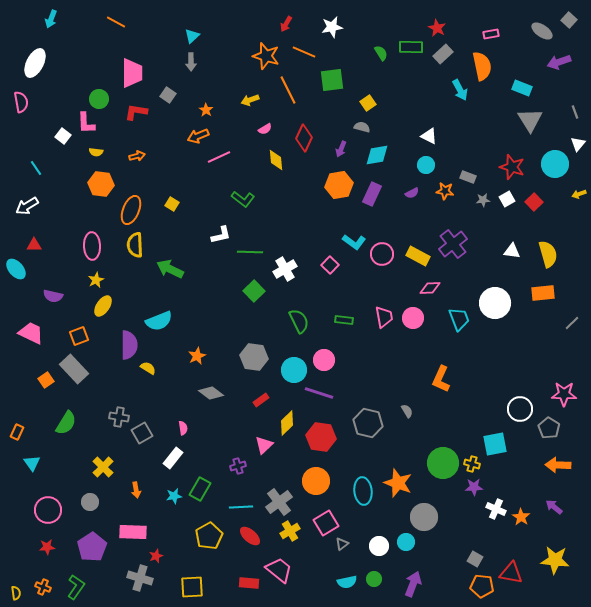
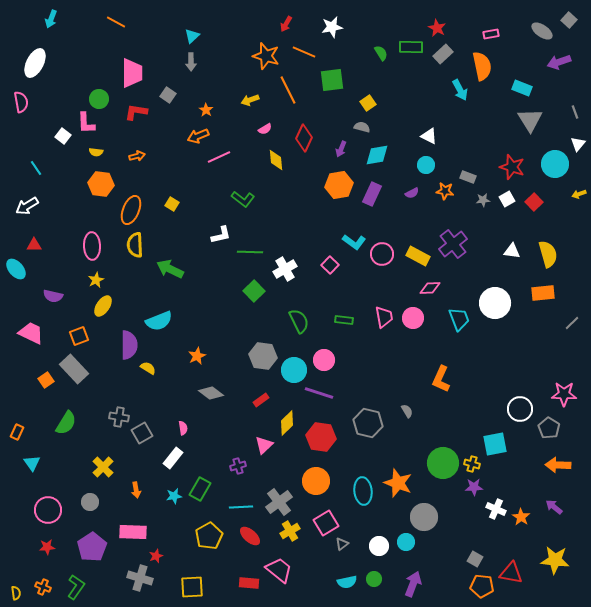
gray hexagon at (254, 357): moved 9 px right, 1 px up
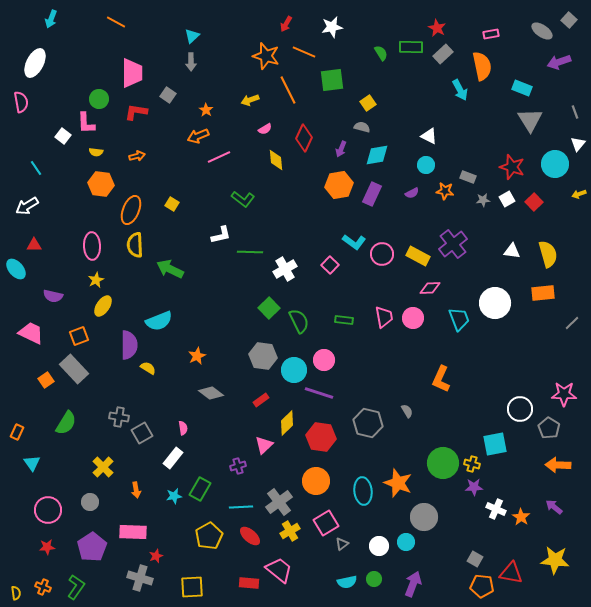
green square at (254, 291): moved 15 px right, 17 px down
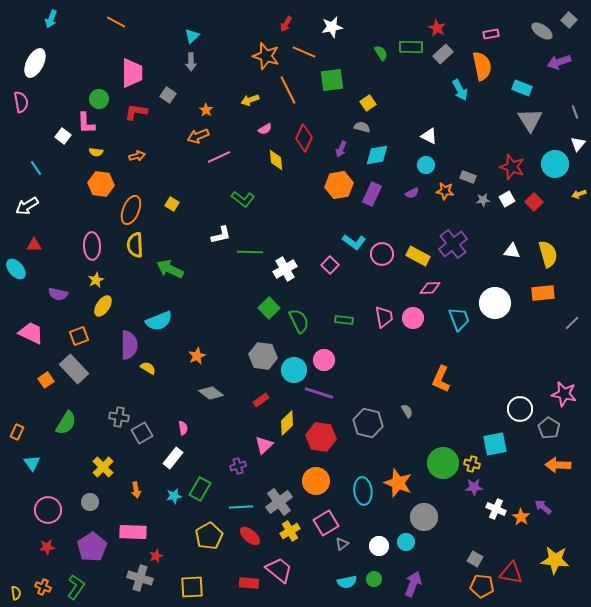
purple semicircle at (53, 296): moved 5 px right, 2 px up
pink star at (564, 394): rotated 10 degrees clockwise
purple arrow at (554, 507): moved 11 px left
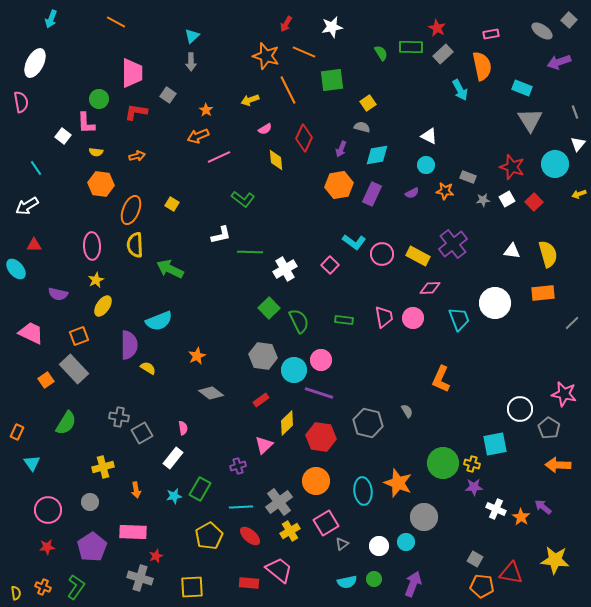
pink circle at (324, 360): moved 3 px left
yellow cross at (103, 467): rotated 30 degrees clockwise
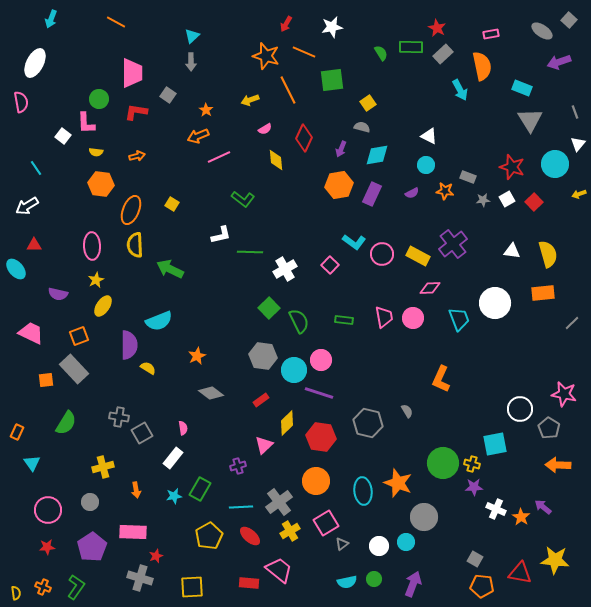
orange square at (46, 380): rotated 28 degrees clockwise
red triangle at (511, 573): moved 9 px right
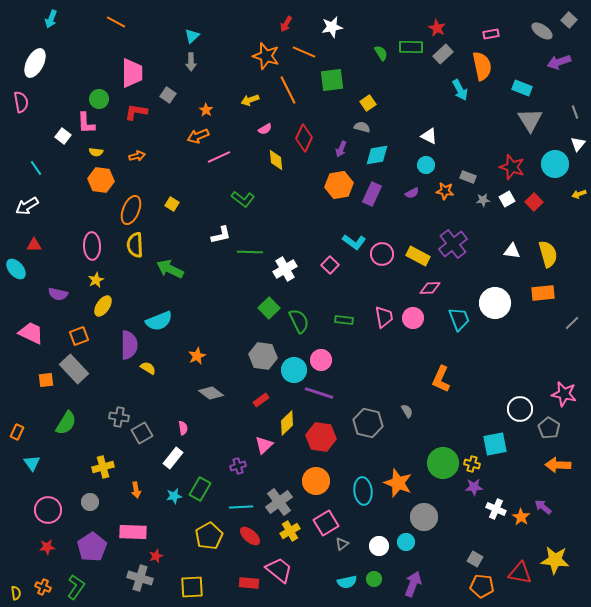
orange hexagon at (101, 184): moved 4 px up
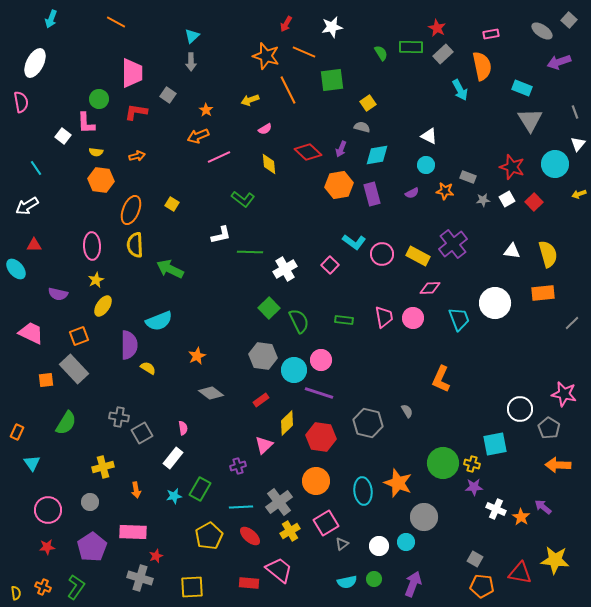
red diamond at (304, 138): moved 4 px right, 14 px down; rotated 72 degrees counterclockwise
yellow diamond at (276, 160): moved 7 px left, 4 px down
purple rectangle at (372, 194): rotated 40 degrees counterclockwise
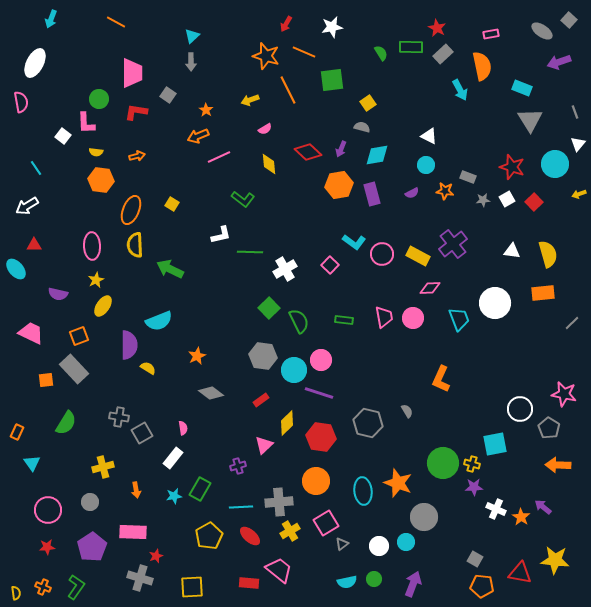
gray cross at (279, 502): rotated 32 degrees clockwise
